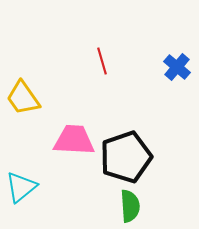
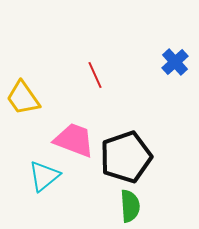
red line: moved 7 px left, 14 px down; rotated 8 degrees counterclockwise
blue cross: moved 2 px left, 5 px up; rotated 8 degrees clockwise
pink trapezoid: rotated 18 degrees clockwise
cyan triangle: moved 23 px right, 11 px up
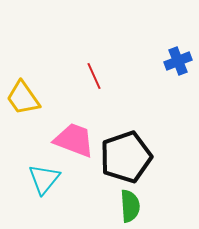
blue cross: moved 3 px right, 1 px up; rotated 20 degrees clockwise
red line: moved 1 px left, 1 px down
cyan triangle: moved 3 px down; rotated 12 degrees counterclockwise
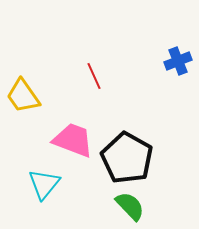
yellow trapezoid: moved 2 px up
pink trapezoid: moved 1 px left
black pentagon: moved 1 px right, 1 px down; rotated 24 degrees counterclockwise
cyan triangle: moved 5 px down
green semicircle: rotated 40 degrees counterclockwise
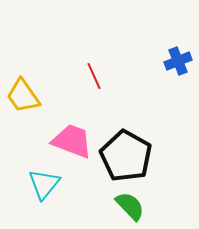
pink trapezoid: moved 1 px left, 1 px down
black pentagon: moved 1 px left, 2 px up
